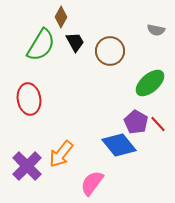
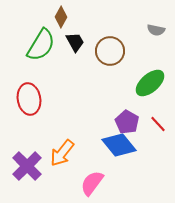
purple pentagon: moved 9 px left
orange arrow: moved 1 px right, 1 px up
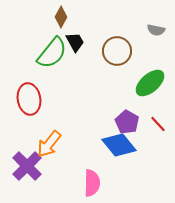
green semicircle: moved 11 px right, 8 px down; rotated 8 degrees clockwise
brown circle: moved 7 px right
orange arrow: moved 13 px left, 9 px up
pink semicircle: rotated 144 degrees clockwise
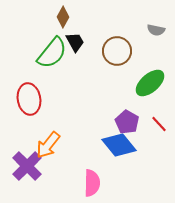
brown diamond: moved 2 px right
red line: moved 1 px right
orange arrow: moved 1 px left, 1 px down
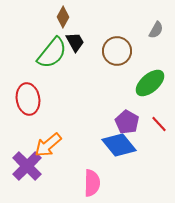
gray semicircle: rotated 72 degrees counterclockwise
red ellipse: moved 1 px left
orange arrow: rotated 12 degrees clockwise
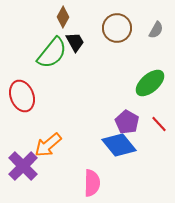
brown circle: moved 23 px up
red ellipse: moved 6 px left, 3 px up; rotated 12 degrees counterclockwise
purple cross: moved 4 px left
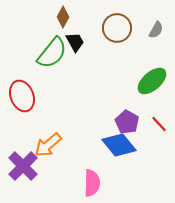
green ellipse: moved 2 px right, 2 px up
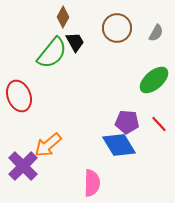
gray semicircle: moved 3 px down
green ellipse: moved 2 px right, 1 px up
red ellipse: moved 3 px left
purple pentagon: rotated 25 degrees counterclockwise
blue diamond: rotated 8 degrees clockwise
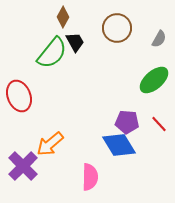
gray semicircle: moved 3 px right, 6 px down
orange arrow: moved 2 px right, 1 px up
pink semicircle: moved 2 px left, 6 px up
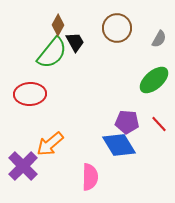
brown diamond: moved 5 px left, 8 px down
red ellipse: moved 11 px right, 2 px up; rotated 72 degrees counterclockwise
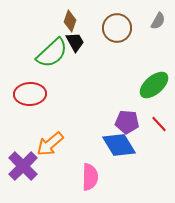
brown diamond: moved 12 px right, 4 px up; rotated 10 degrees counterclockwise
gray semicircle: moved 1 px left, 18 px up
green semicircle: rotated 8 degrees clockwise
green ellipse: moved 5 px down
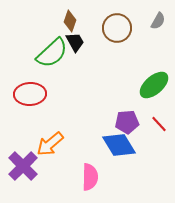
purple pentagon: rotated 10 degrees counterclockwise
